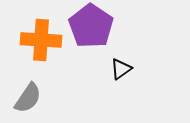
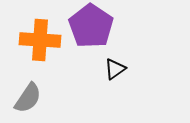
orange cross: moved 1 px left
black triangle: moved 6 px left
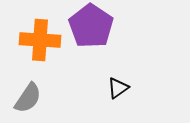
black triangle: moved 3 px right, 19 px down
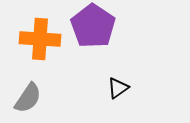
purple pentagon: moved 2 px right
orange cross: moved 1 px up
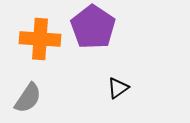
purple pentagon: moved 1 px down
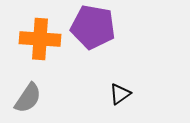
purple pentagon: rotated 24 degrees counterclockwise
black triangle: moved 2 px right, 6 px down
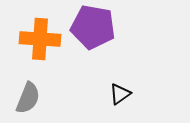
gray semicircle: rotated 12 degrees counterclockwise
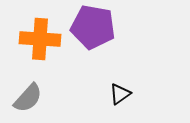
gray semicircle: rotated 20 degrees clockwise
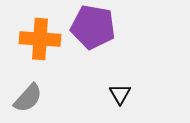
black triangle: rotated 25 degrees counterclockwise
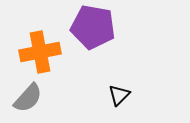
orange cross: moved 13 px down; rotated 15 degrees counterclockwise
black triangle: moved 1 px left, 1 px down; rotated 15 degrees clockwise
